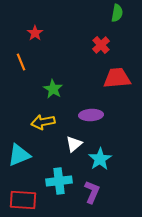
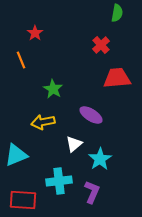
orange line: moved 2 px up
purple ellipse: rotated 35 degrees clockwise
cyan triangle: moved 3 px left
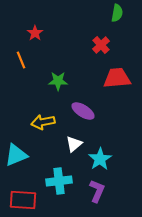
green star: moved 5 px right, 8 px up; rotated 30 degrees counterclockwise
purple ellipse: moved 8 px left, 4 px up
purple L-shape: moved 5 px right, 1 px up
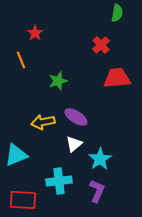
green star: rotated 18 degrees counterclockwise
purple ellipse: moved 7 px left, 6 px down
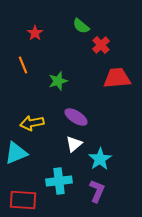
green semicircle: moved 36 px left, 13 px down; rotated 120 degrees clockwise
orange line: moved 2 px right, 5 px down
yellow arrow: moved 11 px left, 1 px down
cyan triangle: moved 2 px up
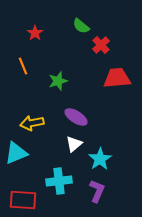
orange line: moved 1 px down
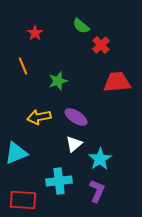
red trapezoid: moved 4 px down
yellow arrow: moved 7 px right, 6 px up
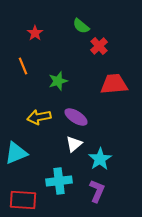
red cross: moved 2 px left, 1 px down
red trapezoid: moved 3 px left, 2 px down
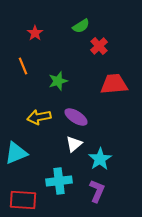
green semicircle: rotated 72 degrees counterclockwise
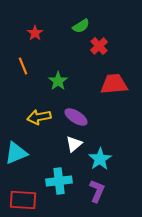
green star: rotated 18 degrees counterclockwise
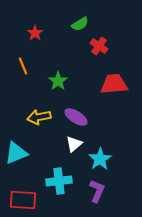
green semicircle: moved 1 px left, 2 px up
red cross: rotated 12 degrees counterclockwise
